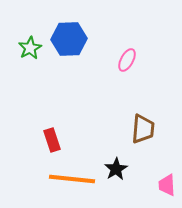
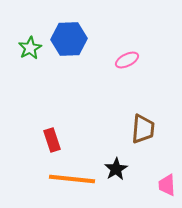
pink ellipse: rotated 35 degrees clockwise
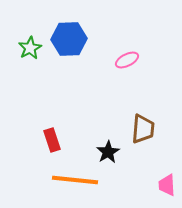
black star: moved 8 px left, 17 px up
orange line: moved 3 px right, 1 px down
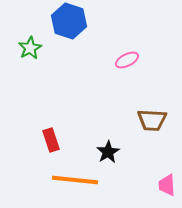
blue hexagon: moved 18 px up; rotated 20 degrees clockwise
brown trapezoid: moved 9 px right, 9 px up; rotated 88 degrees clockwise
red rectangle: moved 1 px left
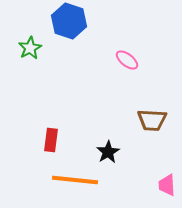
pink ellipse: rotated 65 degrees clockwise
red rectangle: rotated 25 degrees clockwise
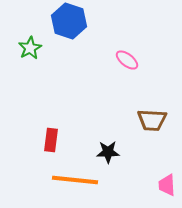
black star: rotated 30 degrees clockwise
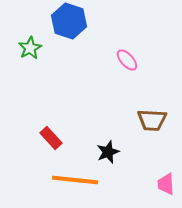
pink ellipse: rotated 10 degrees clockwise
red rectangle: moved 2 px up; rotated 50 degrees counterclockwise
black star: rotated 20 degrees counterclockwise
pink trapezoid: moved 1 px left, 1 px up
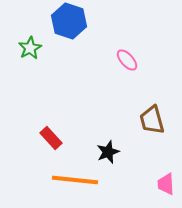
brown trapezoid: rotated 72 degrees clockwise
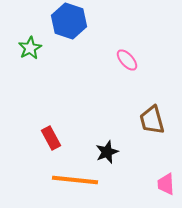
red rectangle: rotated 15 degrees clockwise
black star: moved 1 px left
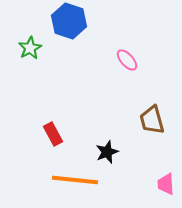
red rectangle: moved 2 px right, 4 px up
